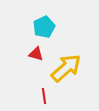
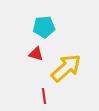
cyan pentagon: rotated 20 degrees clockwise
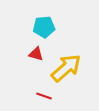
red line: rotated 63 degrees counterclockwise
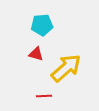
cyan pentagon: moved 2 px left, 2 px up
red line: rotated 21 degrees counterclockwise
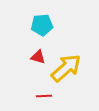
red triangle: moved 2 px right, 3 px down
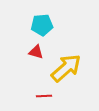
red triangle: moved 2 px left, 5 px up
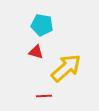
cyan pentagon: rotated 15 degrees clockwise
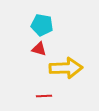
red triangle: moved 3 px right, 3 px up
yellow arrow: rotated 40 degrees clockwise
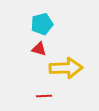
cyan pentagon: moved 1 px up; rotated 25 degrees counterclockwise
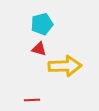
yellow arrow: moved 1 px left, 2 px up
red line: moved 12 px left, 4 px down
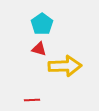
cyan pentagon: rotated 20 degrees counterclockwise
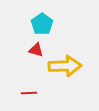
red triangle: moved 3 px left, 1 px down
red line: moved 3 px left, 7 px up
